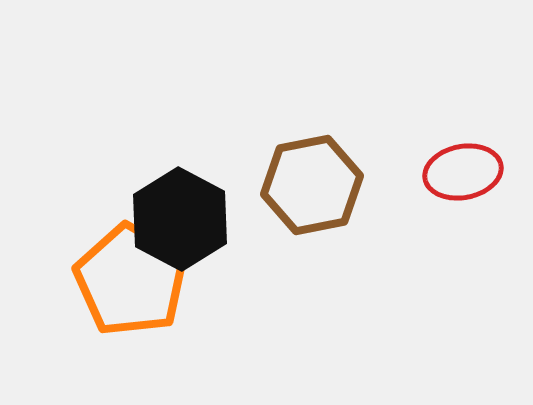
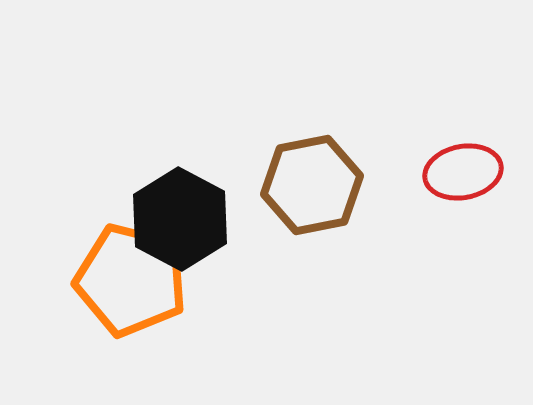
orange pentagon: rotated 16 degrees counterclockwise
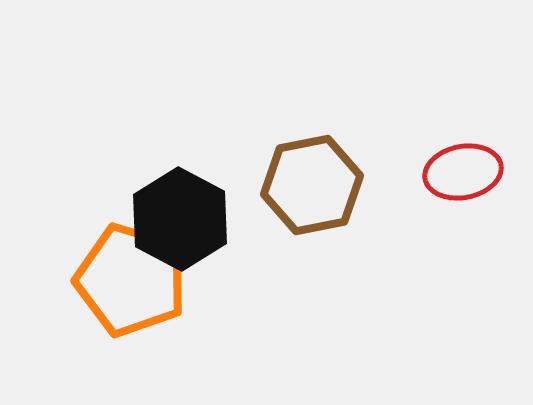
orange pentagon: rotated 3 degrees clockwise
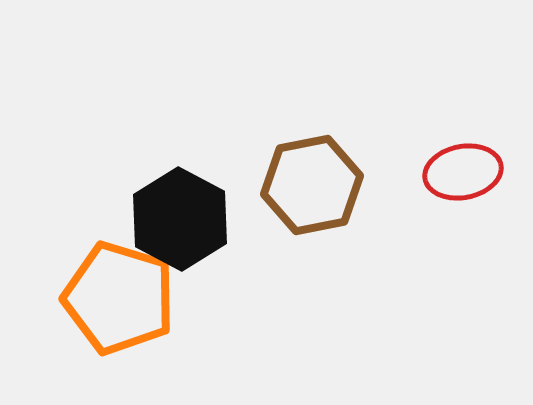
orange pentagon: moved 12 px left, 18 px down
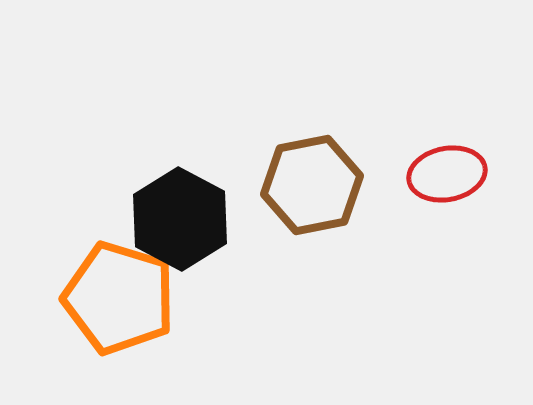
red ellipse: moved 16 px left, 2 px down
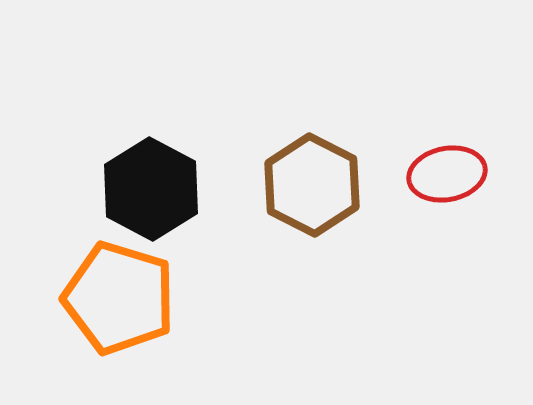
brown hexagon: rotated 22 degrees counterclockwise
black hexagon: moved 29 px left, 30 px up
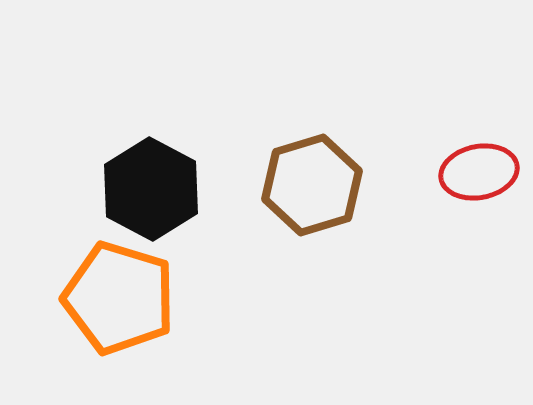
red ellipse: moved 32 px right, 2 px up
brown hexagon: rotated 16 degrees clockwise
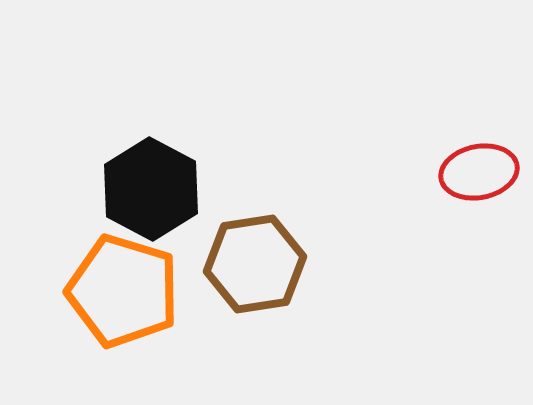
brown hexagon: moved 57 px left, 79 px down; rotated 8 degrees clockwise
orange pentagon: moved 4 px right, 7 px up
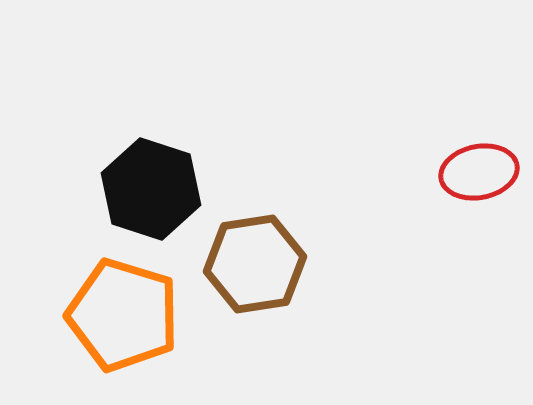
black hexagon: rotated 10 degrees counterclockwise
orange pentagon: moved 24 px down
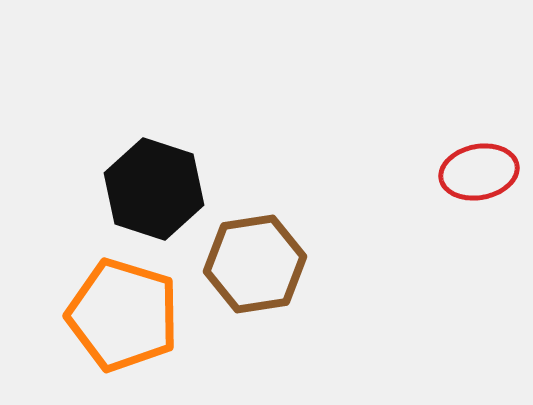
black hexagon: moved 3 px right
